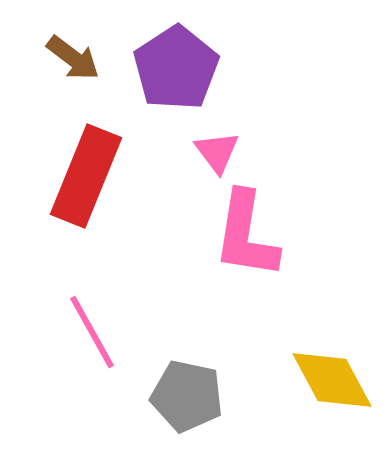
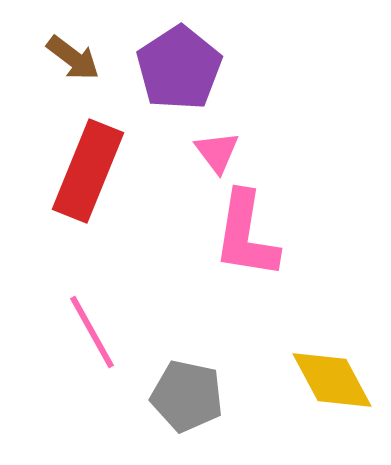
purple pentagon: moved 3 px right
red rectangle: moved 2 px right, 5 px up
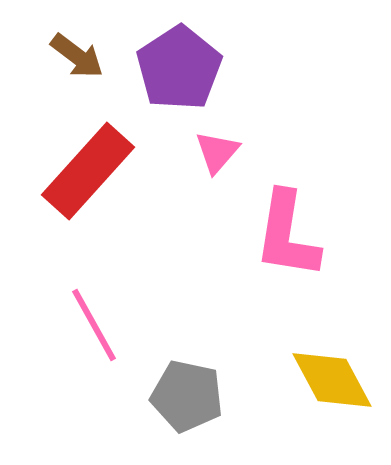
brown arrow: moved 4 px right, 2 px up
pink triangle: rotated 18 degrees clockwise
red rectangle: rotated 20 degrees clockwise
pink L-shape: moved 41 px right
pink line: moved 2 px right, 7 px up
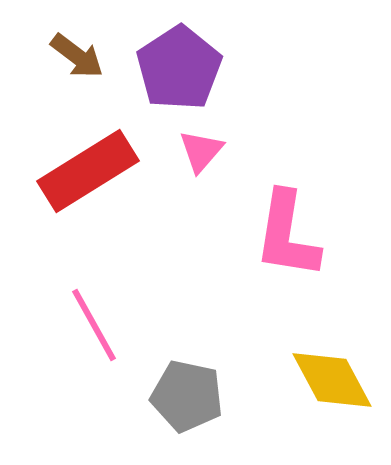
pink triangle: moved 16 px left, 1 px up
red rectangle: rotated 16 degrees clockwise
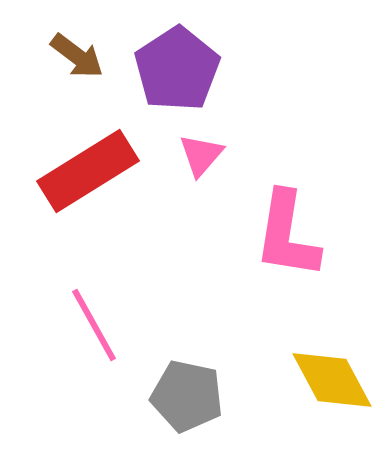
purple pentagon: moved 2 px left, 1 px down
pink triangle: moved 4 px down
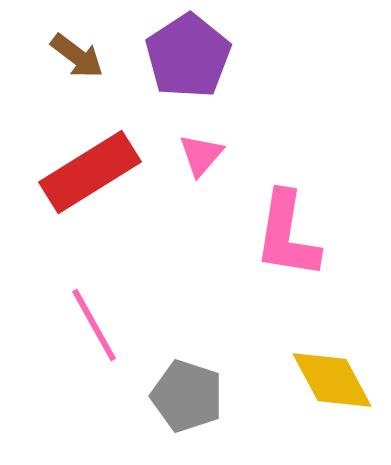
purple pentagon: moved 11 px right, 13 px up
red rectangle: moved 2 px right, 1 px down
gray pentagon: rotated 6 degrees clockwise
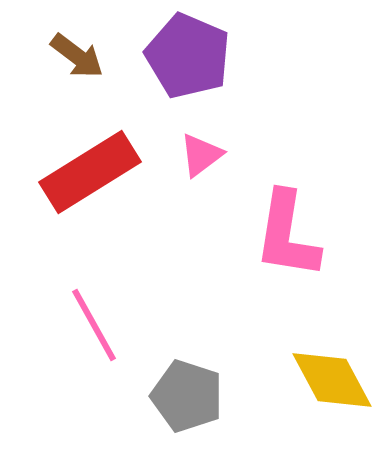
purple pentagon: rotated 16 degrees counterclockwise
pink triangle: rotated 12 degrees clockwise
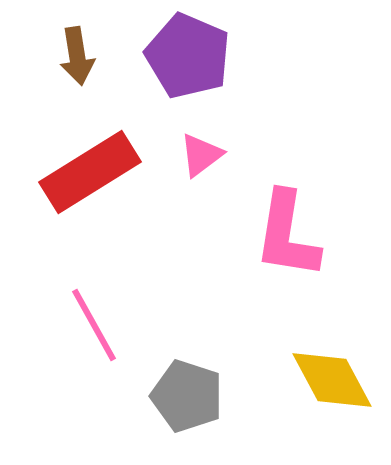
brown arrow: rotated 44 degrees clockwise
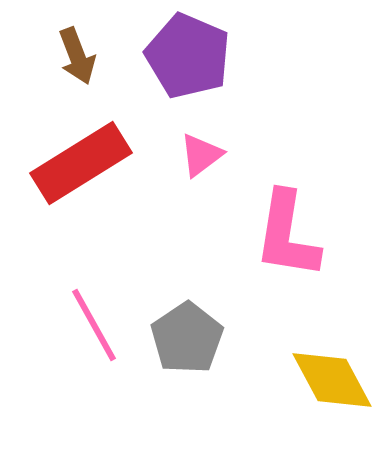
brown arrow: rotated 12 degrees counterclockwise
red rectangle: moved 9 px left, 9 px up
gray pentagon: moved 58 px up; rotated 20 degrees clockwise
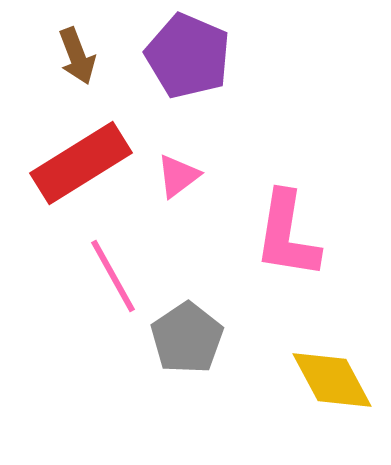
pink triangle: moved 23 px left, 21 px down
pink line: moved 19 px right, 49 px up
